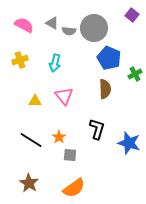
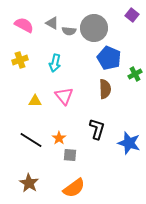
orange star: moved 1 px down
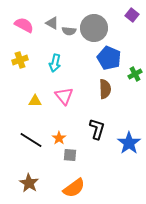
blue star: rotated 20 degrees clockwise
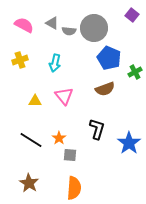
green cross: moved 2 px up
brown semicircle: rotated 72 degrees clockwise
orange semicircle: rotated 50 degrees counterclockwise
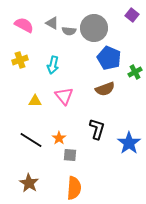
cyan arrow: moved 2 px left, 2 px down
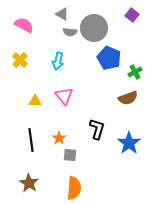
gray triangle: moved 10 px right, 9 px up
gray semicircle: moved 1 px right, 1 px down
yellow cross: rotated 28 degrees counterclockwise
cyan arrow: moved 5 px right, 4 px up
brown semicircle: moved 23 px right, 9 px down
black line: rotated 50 degrees clockwise
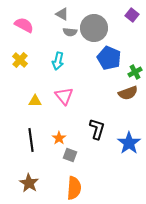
brown semicircle: moved 5 px up
gray square: rotated 16 degrees clockwise
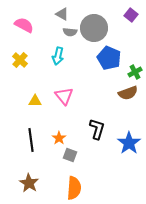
purple square: moved 1 px left
cyan arrow: moved 5 px up
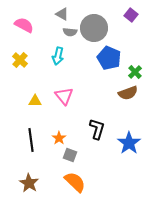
green cross: rotated 16 degrees counterclockwise
orange semicircle: moved 1 px right, 6 px up; rotated 50 degrees counterclockwise
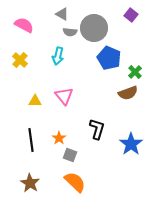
blue star: moved 2 px right, 1 px down
brown star: moved 1 px right
